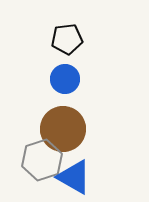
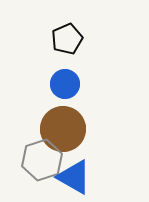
black pentagon: rotated 16 degrees counterclockwise
blue circle: moved 5 px down
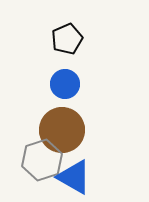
brown circle: moved 1 px left, 1 px down
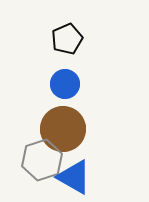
brown circle: moved 1 px right, 1 px up
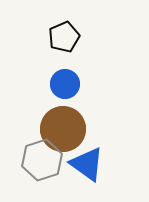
black pentagon: moved 3 px left, 2 px up
blue triangle: moved 13 px right, 13 px up; rotated 6 degrees clockwise
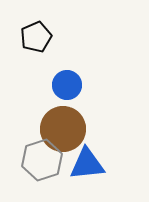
black pentagon: moved 28 px left
blue circle: moved 2 px right, 1 px down
blue triangle: rotated 42 degrees counterclockwise
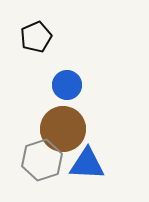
blue triangle: rotated 9 degrees clockwise
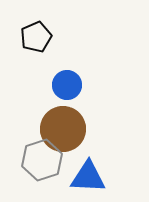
blue triangle: moved 1 px right, 13 px down
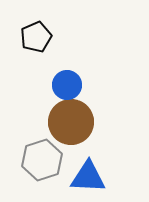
brown circle: moved 8 px right, 7 px up
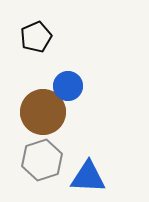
blue circle: moved 1 px right, 1 px down
brown circle: moved 28 px left, 10 px up
